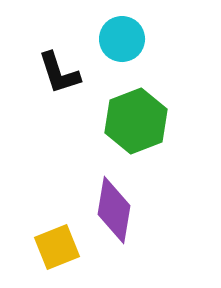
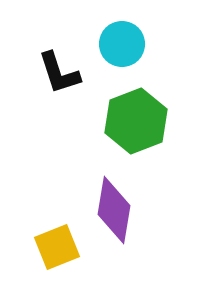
cyan circle: moved 5 px down
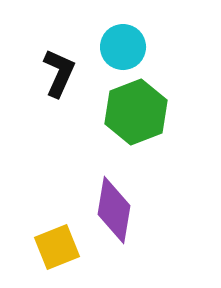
cyan circle: moved 1 px right, 3 px down
black L-shape: rotated 138 degrees counterclockwise
green hexagon: moved 9 px up
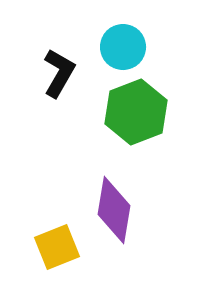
black L-shape: rotated 6 degrees clockwise
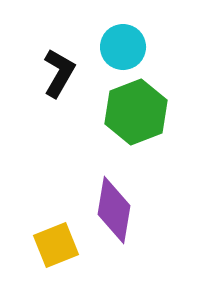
yellow square: moved 1 px left, 2 px up
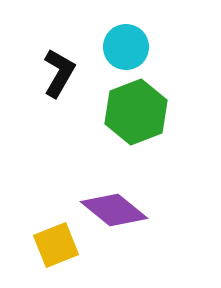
cyan circle: moved 3 px right
purple diamond: rotated 60 degrees counterclockwise
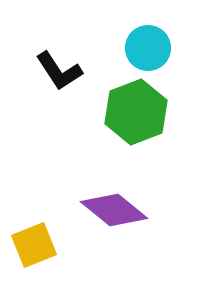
cyan circle: moved 22 px right, 1 px down
black L-shape: moved 2 px up; rotated 117 degrees clockwise
yellow square: moved 22 px left
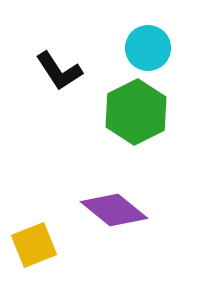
green hexagon: rotated 6 degrees counterclockwise
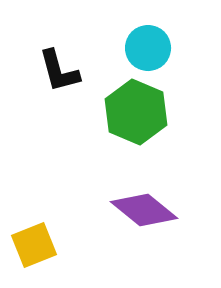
black L-shape: rotated 18 degrees clockwise
green hexagon: rotated 10 degrees counterclockwise
purple diamond: moved 30 px right
